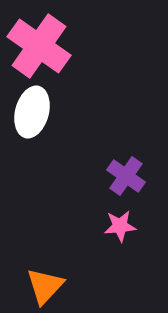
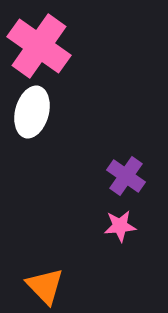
orange triangle: rotated 27 degrees counterclockwise
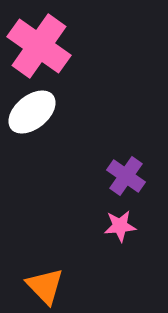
white ellipse: rotated 36 degrees clockwise
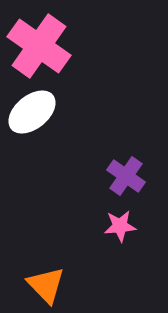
orange triangle: moved 1 px right, 1 px up
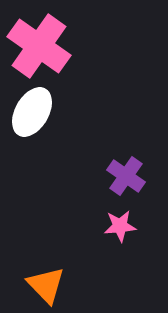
white ellipse: rotated 21 degrees counterclockwise
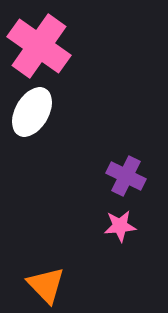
purple cross: rotated 9 degrees counterclockwise
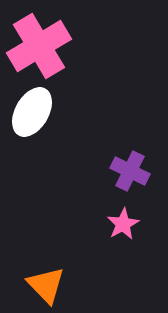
pink cross: rotated 24 degrees clockwise
purple cross: moved 4 px right, 5 px up
pink star: moved 3 px right, 2 px up; rotated 24 degrees counterclockwise
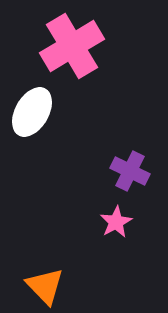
pink cross: moved 33 px right
pink star: moved 7 px left, 2 px up
orange triangle: moved 1 px left, 1 px down
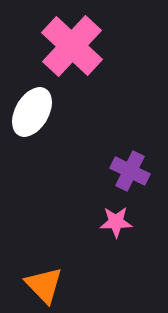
pink cross: rotated 16 degrees counterclockwise
pink star: rotated 28 degrees clockwise
orange triangle: moved 1 px left, 1 px up
